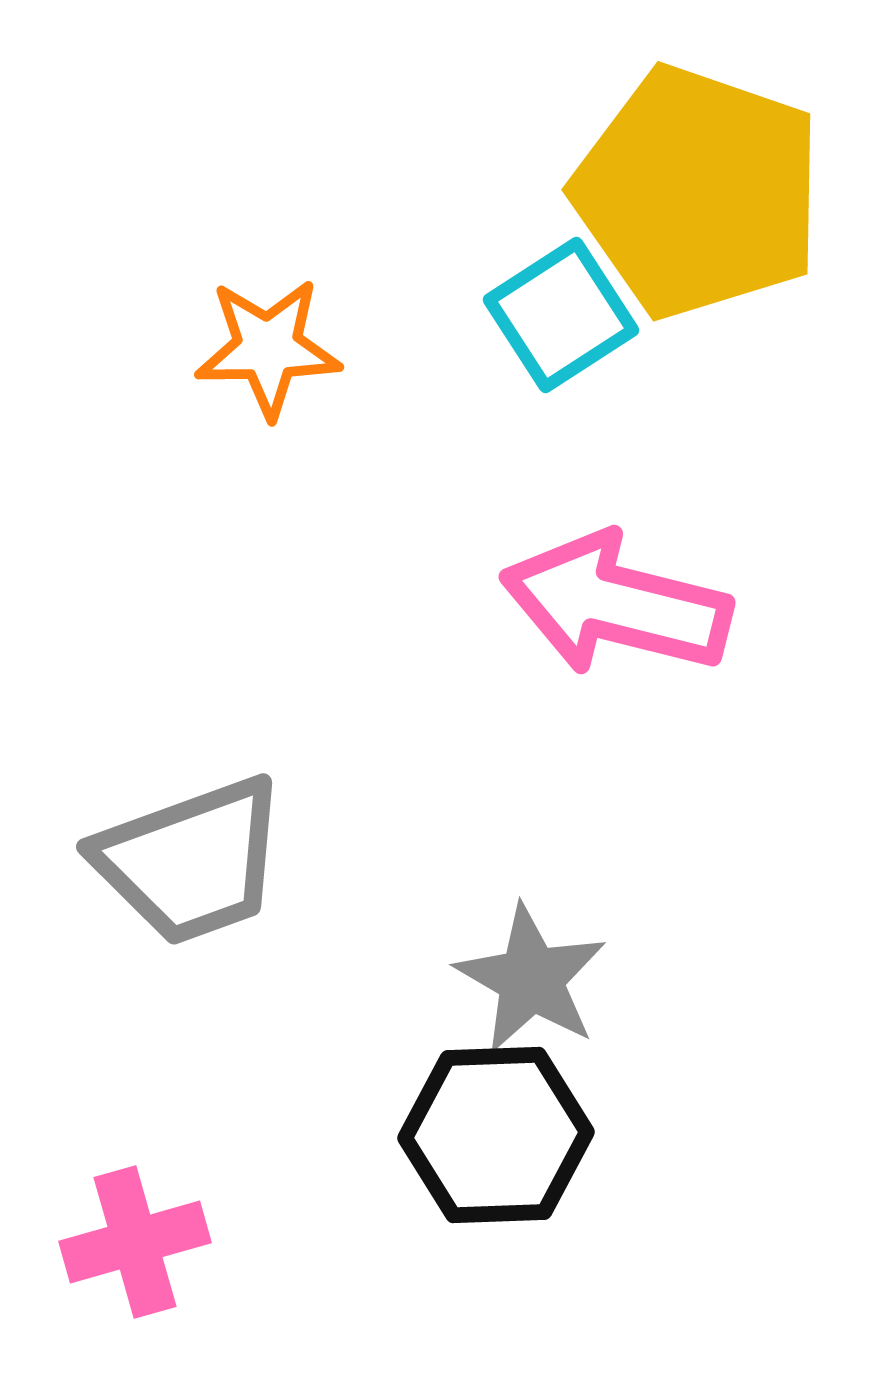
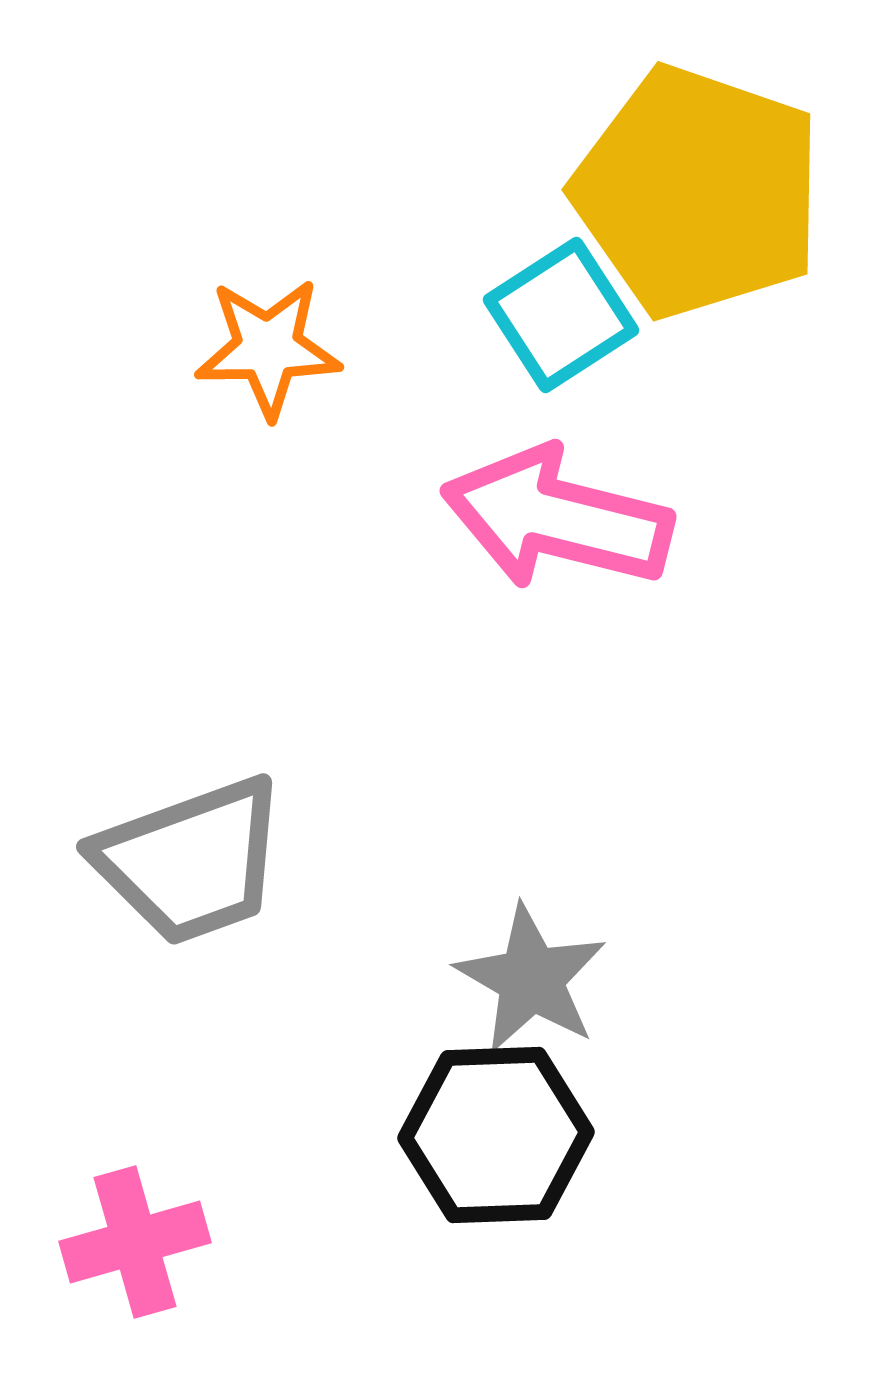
pink arrow: moved 59 px left, 86 px up
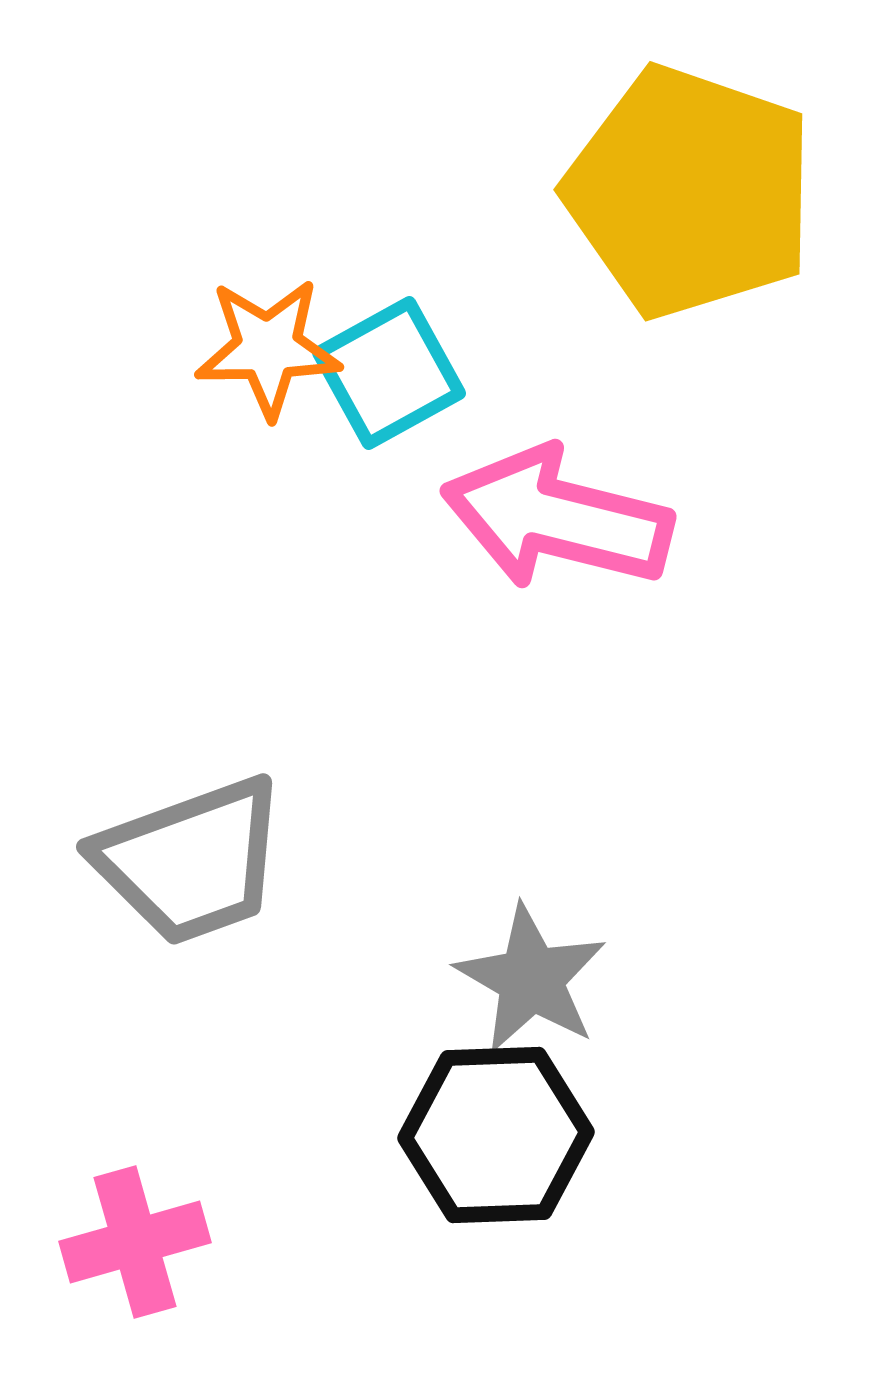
yellow pentagon: moved 8 px left
cyan square: moved 172 px left, 58 px down; rotated 4 degrees clockwise
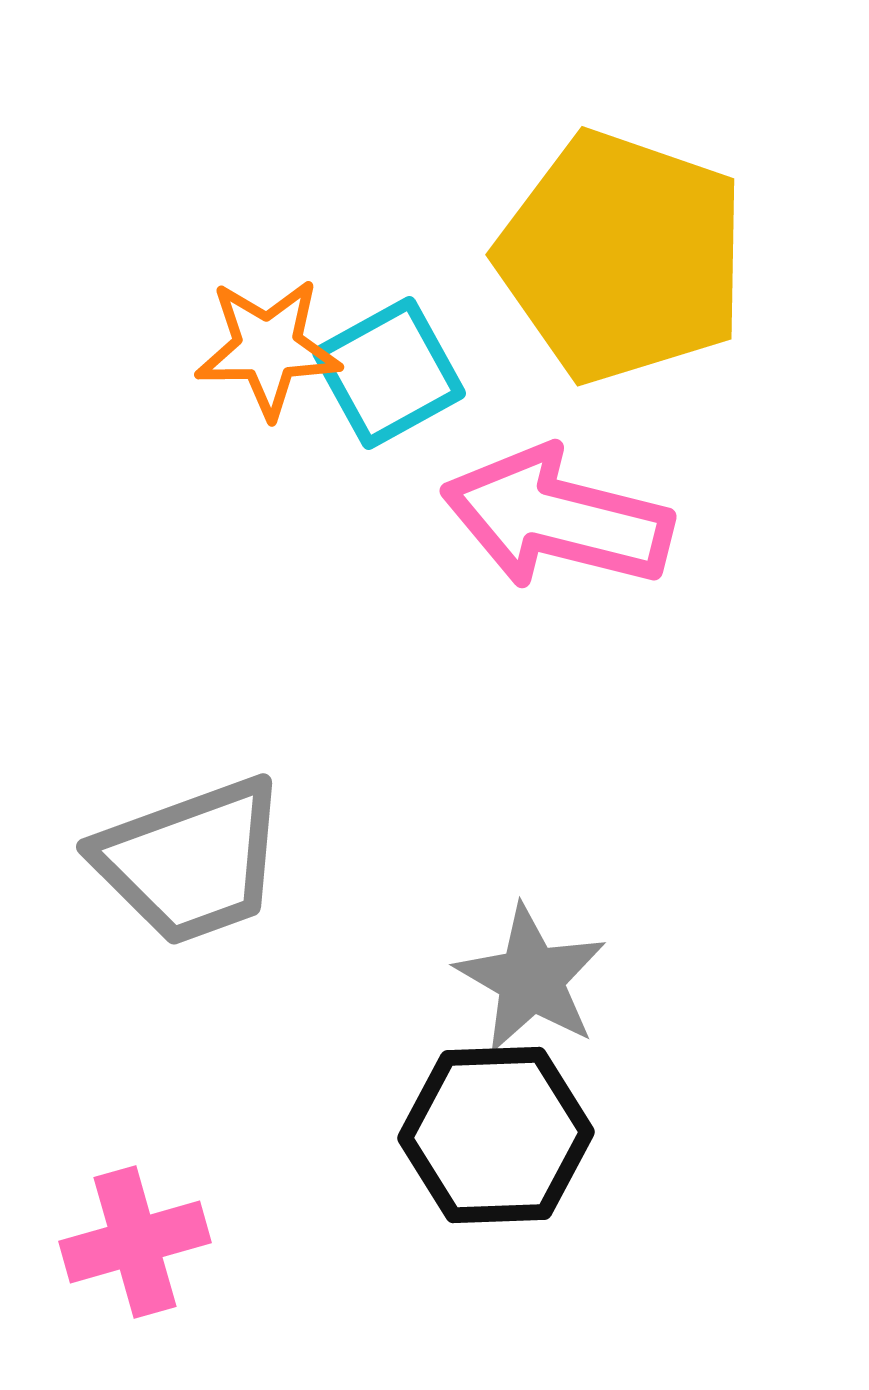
yellow pentagon: moved 68 px left, 65 px down
